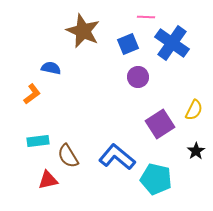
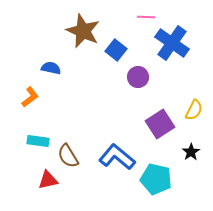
blue square: moved 12 px left, 6 px down; rotated 30 degrees counterclockwise
orange L-shape: moved 2 px left, 3 px down
cyan rectangle: rotated 15 degrees clockwise
black star: moved 5 px left, 1 px down
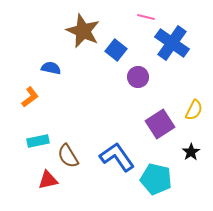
pink line: rotated 12 degrees clockwise
cyan rectangle: rotated 20 degrees counterclockwise
blue L-shape: rotated 15 degrees clockwise
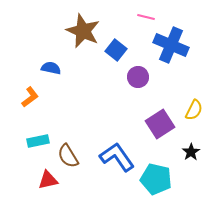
blue cross: moved 1 px left, 2 px down; rotated 12 degrees counterclockwise
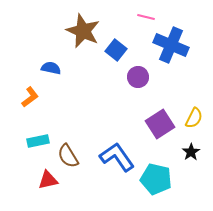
yellow semicircle: moved 8 px down
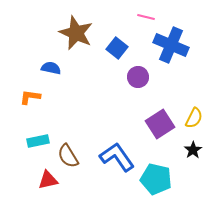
brown star: moved 7 px left, 2 px down
blue square: moved 1 px right, 2 px up
orange L-shape: rotated 135 degrees counterclockwise
black star: moved 2 px right, 2 px up
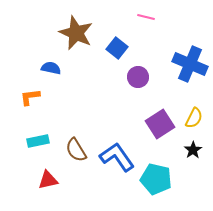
blue cross: moved 19 px right, 19 px down
orange L-shape: rotated 15 degrees counterclockwise
brown semicircle: moved 8 px right, 6 px up
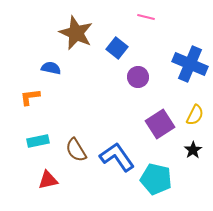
yellow semicircle: moved 1 px right, 3 px up
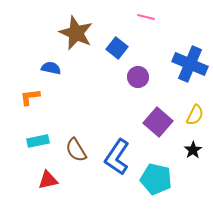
purple square: moved 2 px left, 2 px up; rotated 16 degrees counterclockwise
blue L-shape: rotated 111 degrees counterclockwise
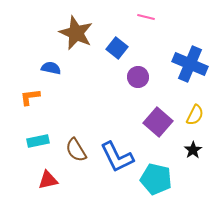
blue L-shape: rotated 60 degrees counterclockwise
